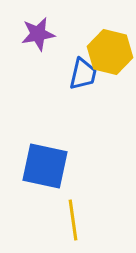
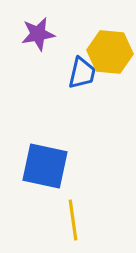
yellow hexagon: rotated 9 degrees counterclockwise
blue trapezoid: moved 1 px left, 1 px up
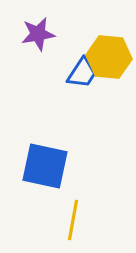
yellow hexagon: moved 1 px left, 5 px down
blue trapezoid: rotated 20 degrees clockwise
yellow line: rotated 18 degrees clockwise
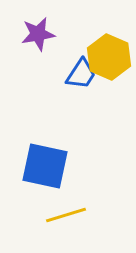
yellow hexagon: rotated 18 degrees clockwise
blue trapezoid: moved 1 px left, 1 px down
yellow line: moved 7 px left, 5 px up; rotated 63 degrees clockwise
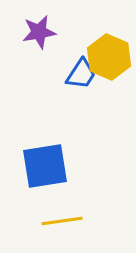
purple star: moved 1 px right, 2 px up
blue square: rotated 21 degrees counterclockwise
yellow line: moved 4 px left, 6 px down; rotated 9 degrees clockwise
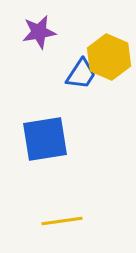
blue square: moved 27 px up
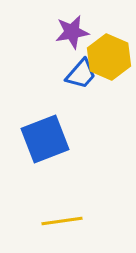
purple star: moved 33 px right
blue trapezoid: rotated 8 degrees clockwise
blue square: rotated 12 degrees counterclockwise
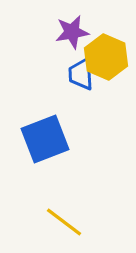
yellow hexagon: moved 3 px left
blue trapezoid: rotated 136 degrees clockwise
yellow line: moved 2 px right, 1 px down; rotated 45 degrees clockwise
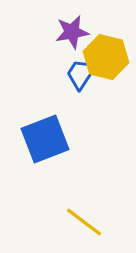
yellow hexagon: rotated 9 degrees counterclockwise
blue trapezoid: rotated 36 degrees clockwise
yellow line: moved 20 px right
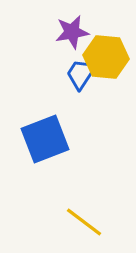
yellow hexagon: rotated 9 degrees counterclockwise
